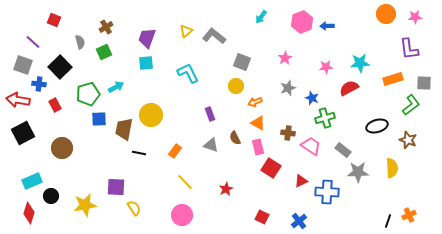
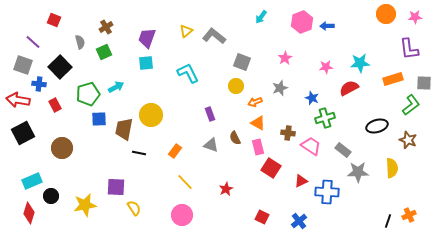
gray star at (288, 88): moved 8 px left
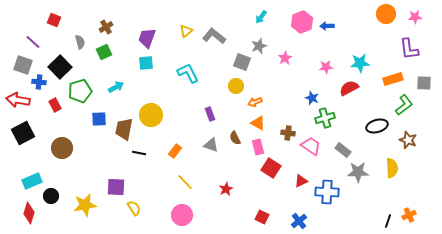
blue cross at (39, 84): moved 2 px up
gray star at (280, 88): moved 21 px left, 42 px up
green pentagon at (88, 94): moved 8 px left, 3 px up
green L-shape at (411, 105): moved 7 px left
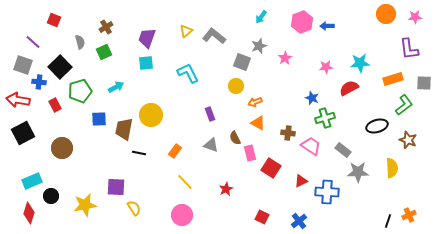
pink rectangle at (258, 147): moved 8 px left, 6 px down
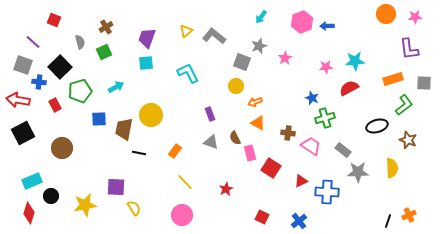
cyan star at (360, 63): moved 5 px left, 2 px up
gray triangle at (211, 145): moved 3 px up
